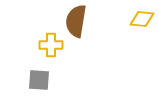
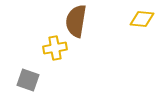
yellow cross: moved 4 px right, 3 px down; rotated 10 degrees counterclockwise
gray square: moved 11 px left; rotated 15 degrees clockwise
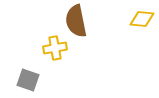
brown semicircle: rotated 20 degrees counterclockwise
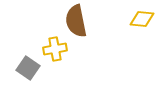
yellow cross: moved 1 px down
gray square: moved 12 px up; rotated 15 degrees clockwise
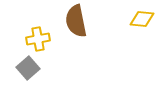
yellow cross: moved 17 px left, 10 px up
gray square: rotated 15 degrees clockwise
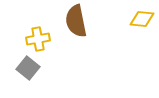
gray square: rotated 10 degrees counterclockwise
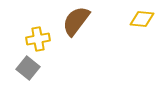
brown semicircle: rotated 48 degrees clockwise
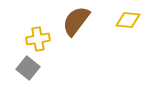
yellow diamond: moved 14 px left, 1 px down
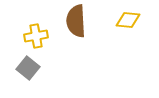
brown semicircle: rotated 40 degrees counterclockwise
yellow cross: moved 2 px left, 3 px up
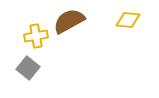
brown semicircle: moved 7 px left; rotated 64 degrees clockwise
